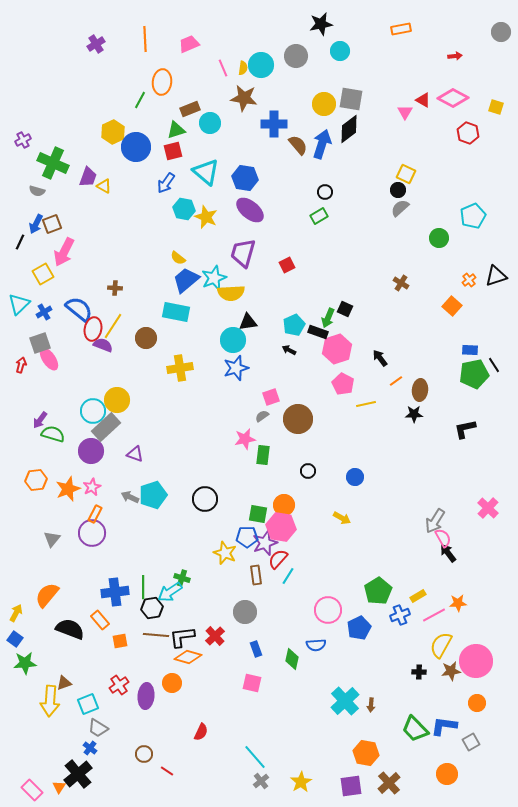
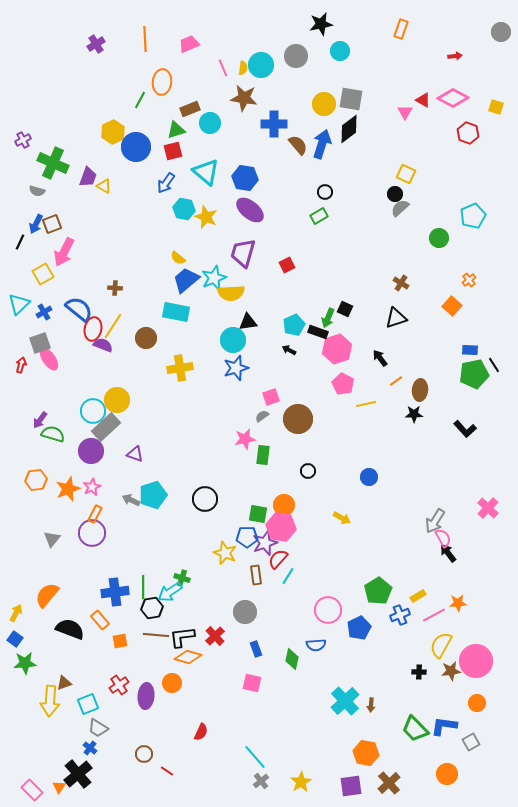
orange rectangle at (401, 29): rotated 60 degrees counterclockwise
black circle at (398, 190): moved 3 px left, 4 px down
black triangle at (496, 276): moved 100 px left, 42 px down
black L-shape at (465, 429): rotated 120 degrees counterclockwise
blue circle at (355, 477): moved 14 px right
gray arrow at (130, 497): moved 1 px right, 3 px down
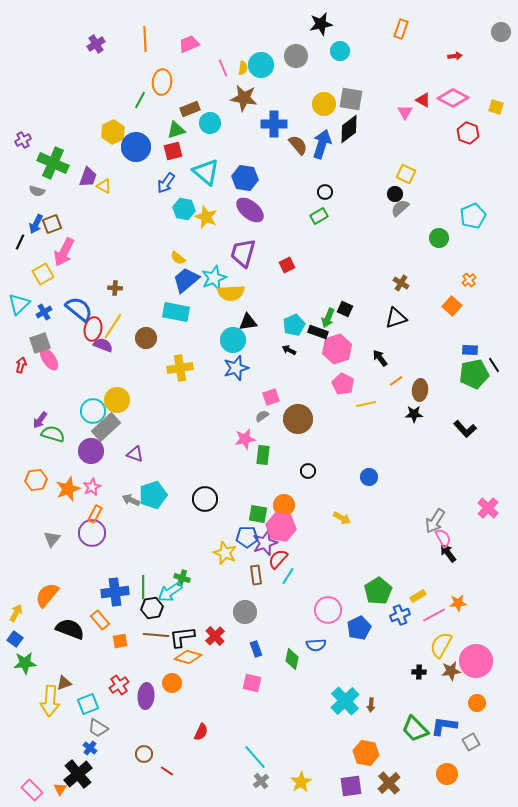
orange triangle at (59, 787): moved 1 px right, 2 px down
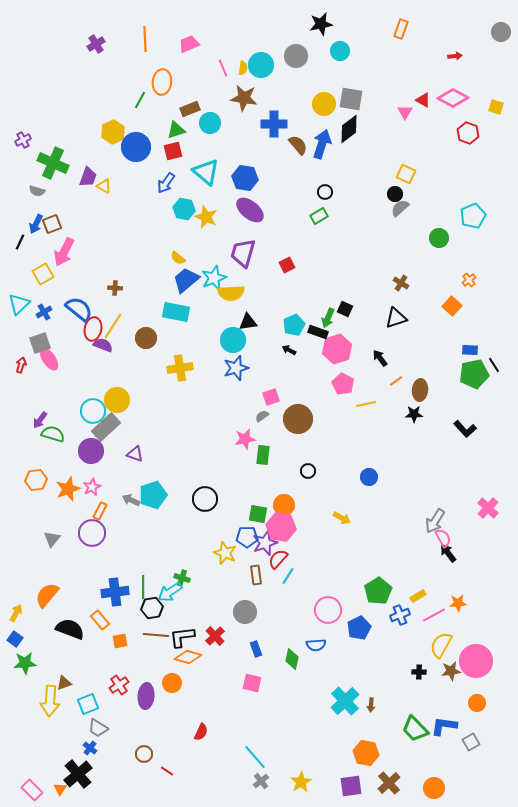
orange rectangle at (95, 514): moved 5 px right, 3 px up
orange circle at (447, 774): moved 13 px left, 14 px down
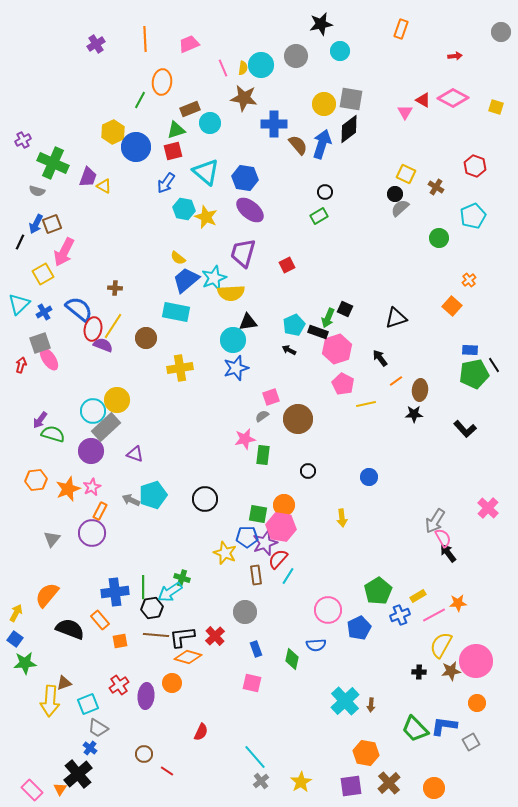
red hexagon at (468, 133): moved 7 px right, 33 px down
brown cross at (401, 283): moved 35 px right, 96 px up
yellow arrow at (342, 518): rotated 54 degrees clockwise
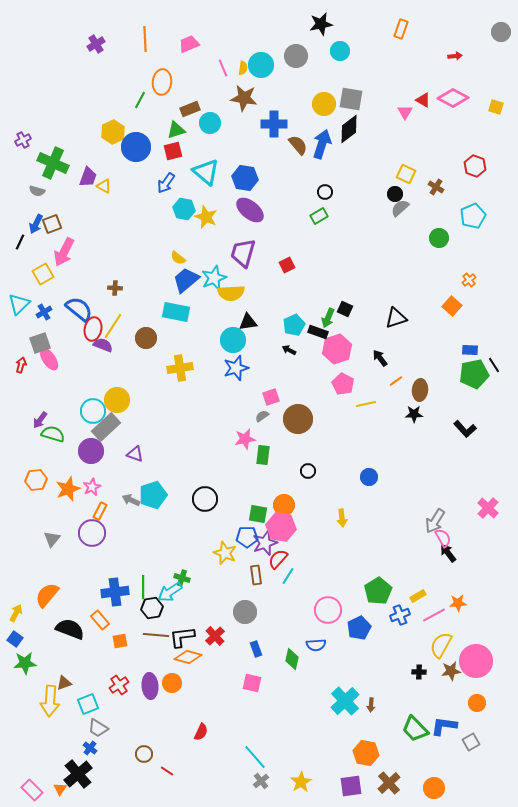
purple ellipse at (146, 696): moved 4 px right, 10 px up; rotated 10 degrees counterclockwise
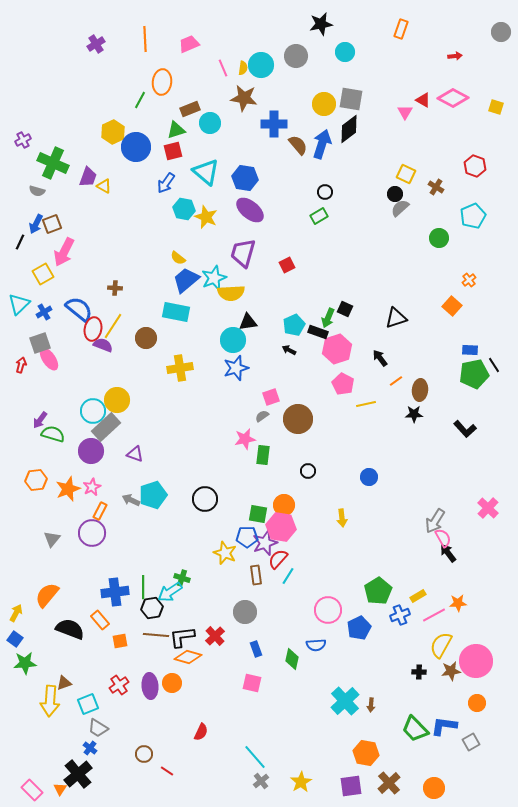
cyan circle at (340, 51): moved 5 px right, 1 px down
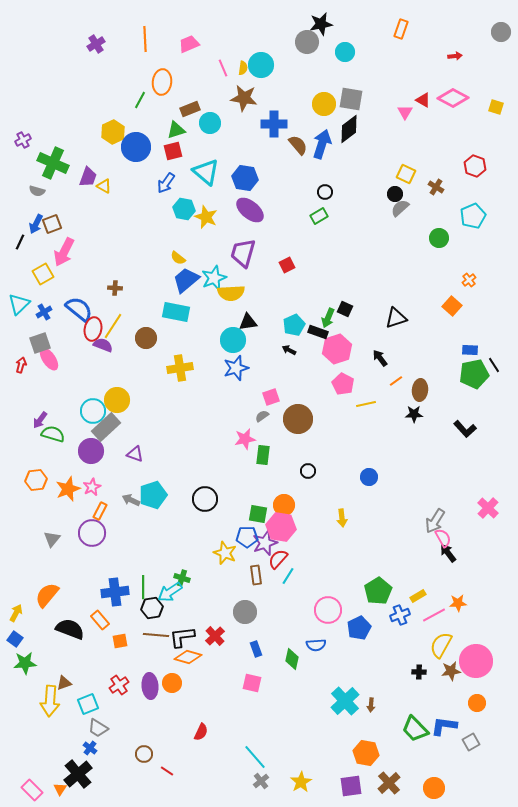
gray circle at (296, 56): moved 11 px right, 14 px up
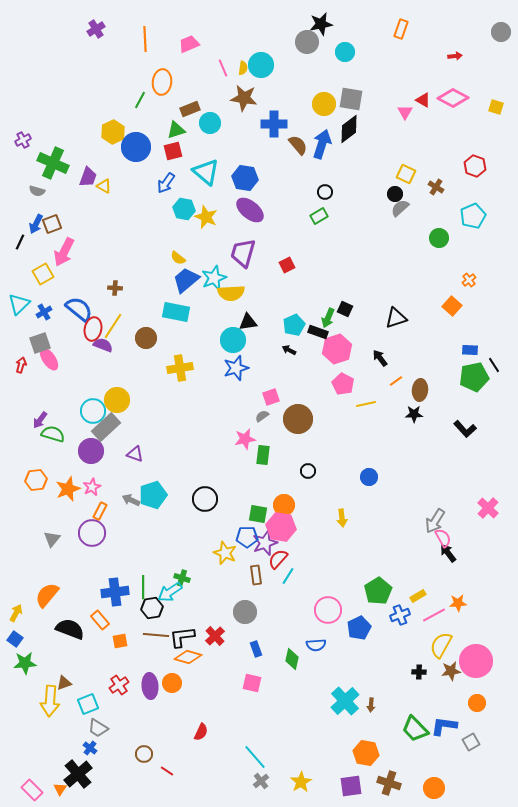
purple cross at (96, 44): moved 15 px up
green pentagon at (474, 374): moved 3 px down
brown cross at (389, 783): rotated 30 degrees counterclockwise
